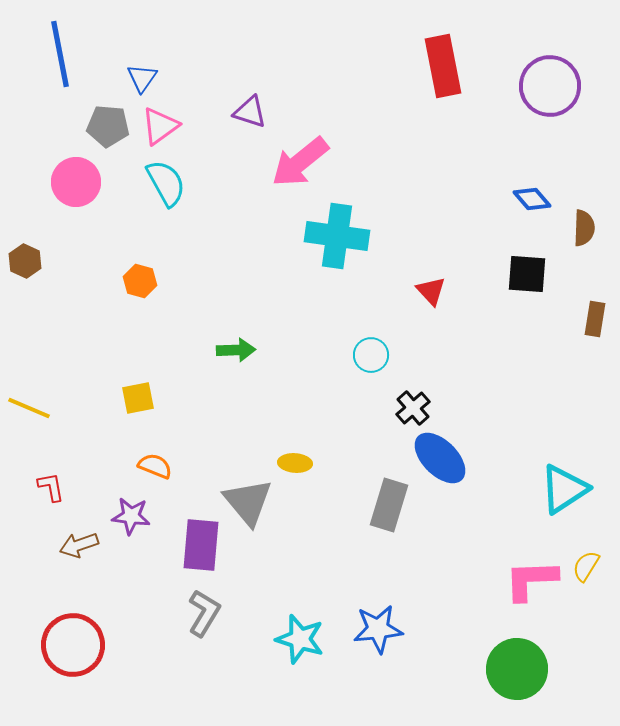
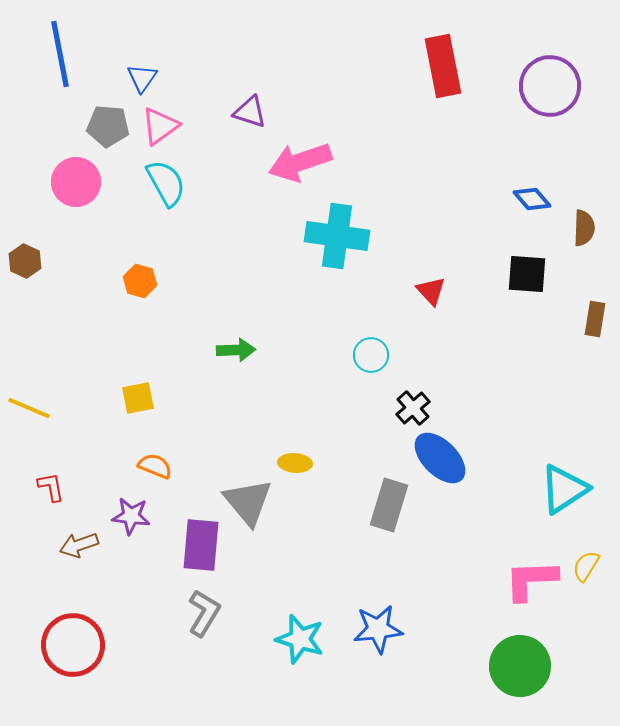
pink arrow: rotated 20 degrees clockwise
green circle: moved 3 px right, 3 px up
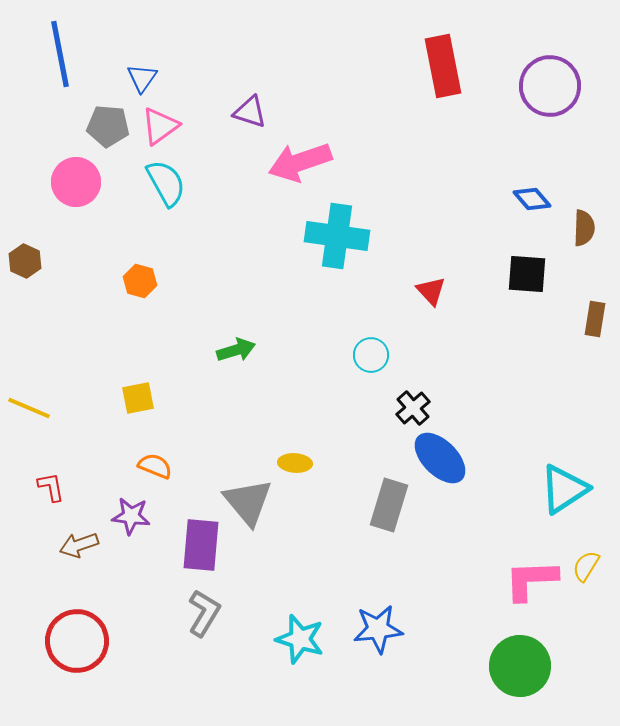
green arrow: rotated 15 degrees counterclockwise
red circle: moved 4 px right, 4 px up
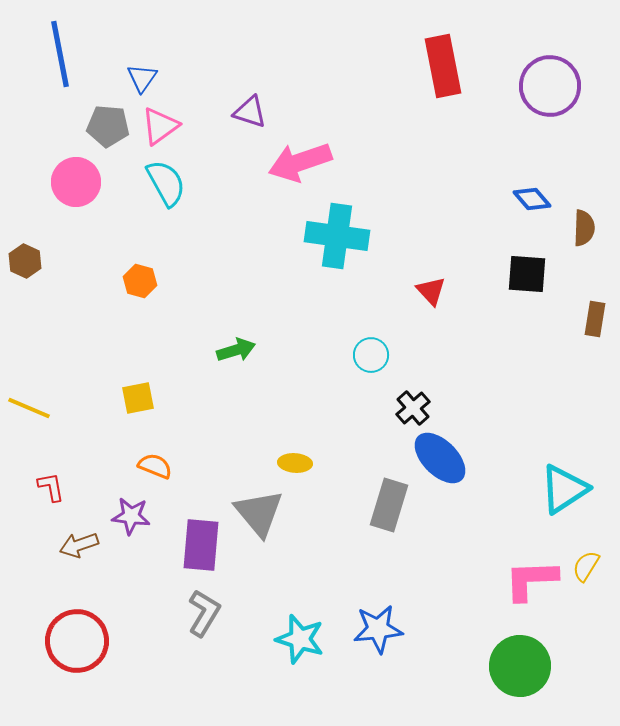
gray triangle: moved 11 px right, 11 px down
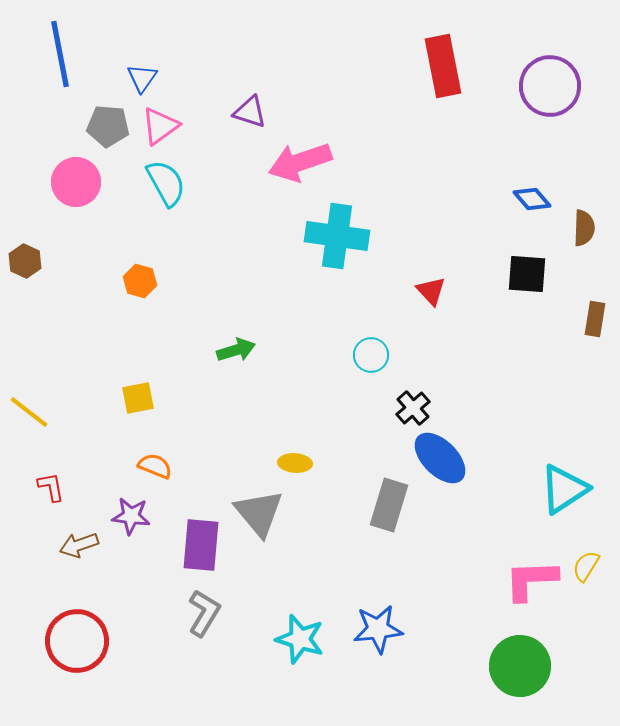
yellow line: moved 4 px down; rotated 15 degrees clockwise
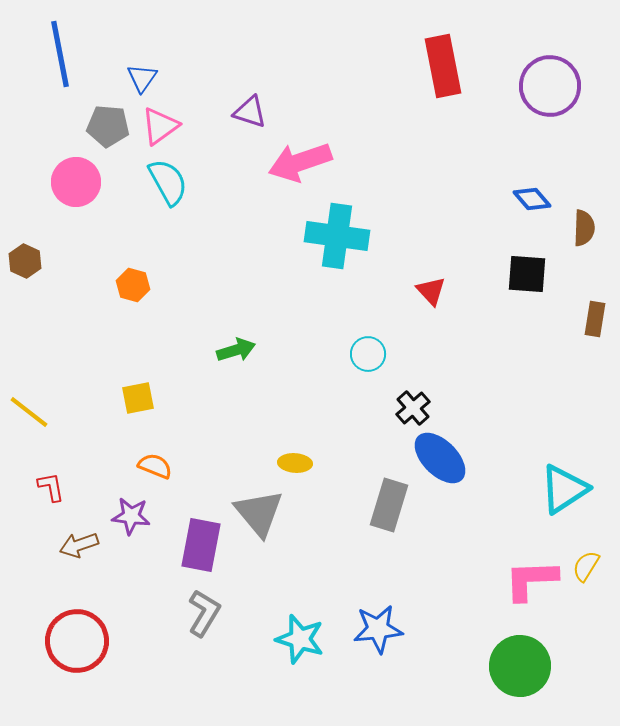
cyan semicircle: moved 2 px right, 1 px up
orange hexagon: moved 7 px left, 4 px down
cyan circle: moved 3 px left, 1 px up
purple rectangle: rotated 6 degrees clockwise
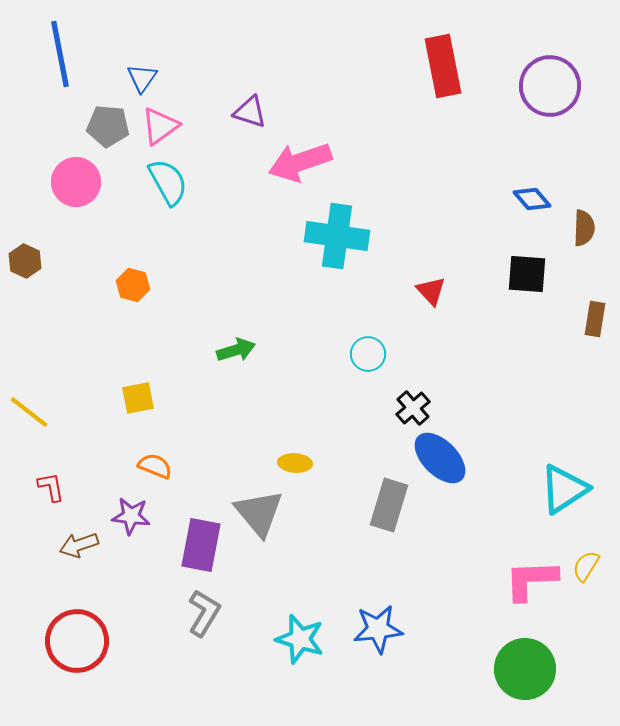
green circle: moved 5 px right, 3 px down
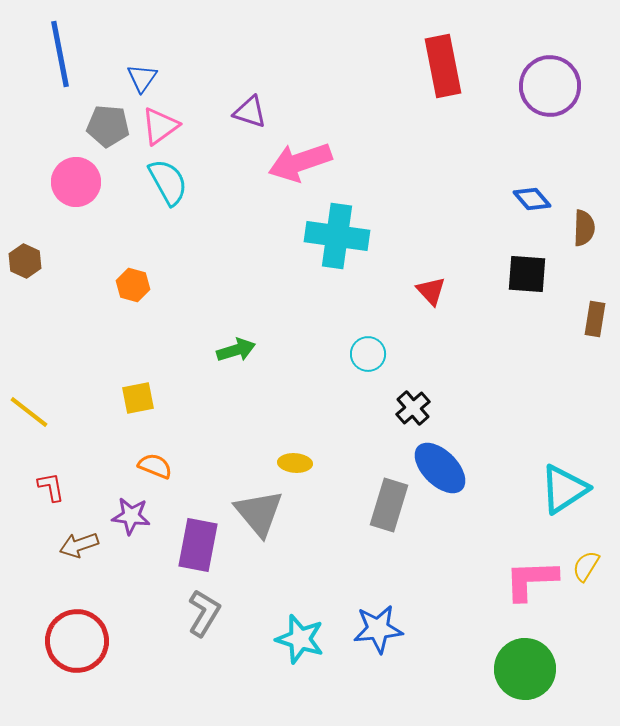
blue ellipse: moved 10 px down
purple rectangle: moved 3 px left
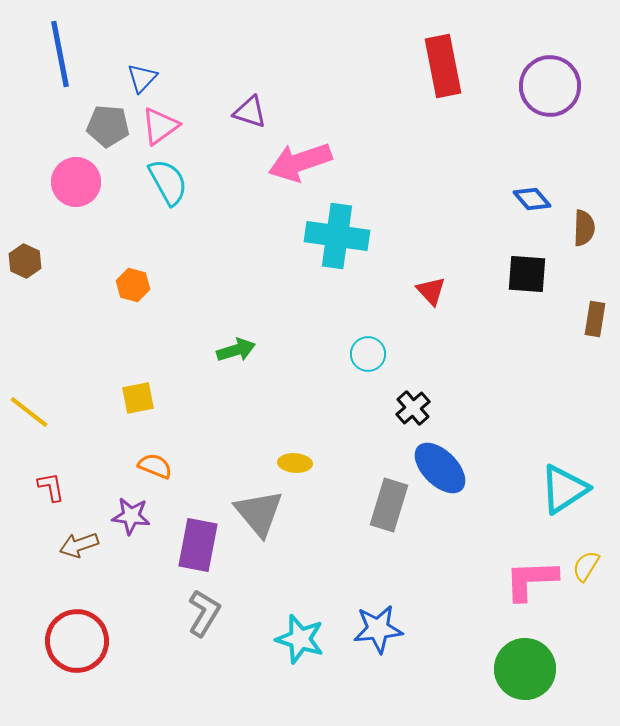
blue triangle: rotated 8 degrees clockwise
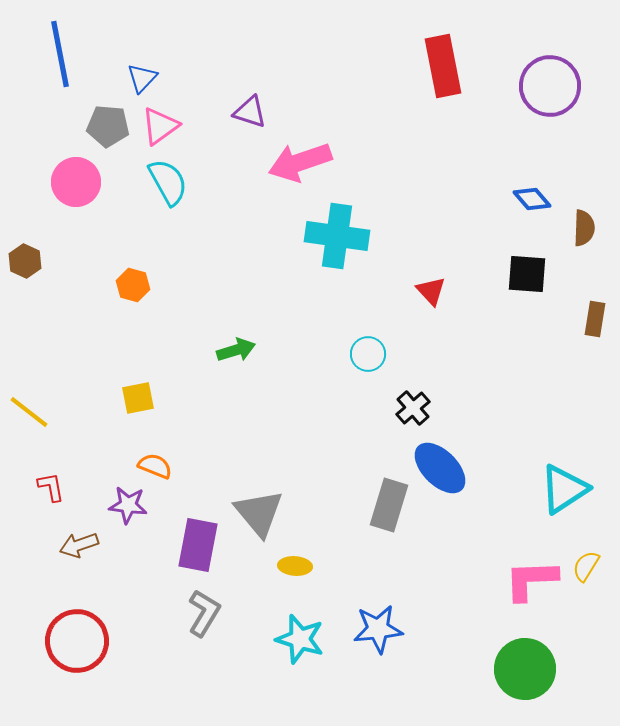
yellow ellipse: moved 103 px down
purple star: moved 3 px left, 11 px up
